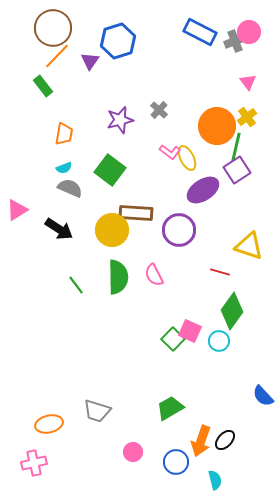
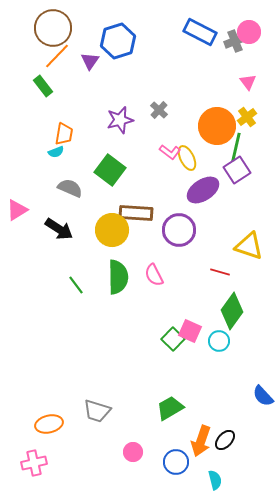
cyan semicircle at (64, 168): moved 8 px left, 16 px up
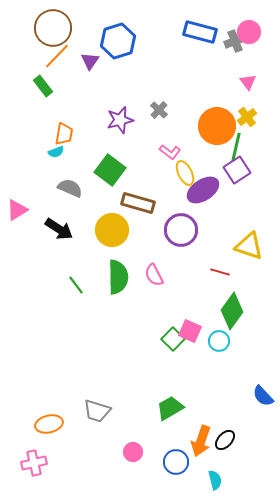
blue rectangle at (200, 32): rotated 12 degrees counterclockwise
yellow ellipse at (187, 158): moved 2 px left, 15 px down
brown rectangle at (136, 213): moved 2 px right, 10 px up; rotated 12 degrees clockwise
purple circle at (179, 230): moved 2 px right
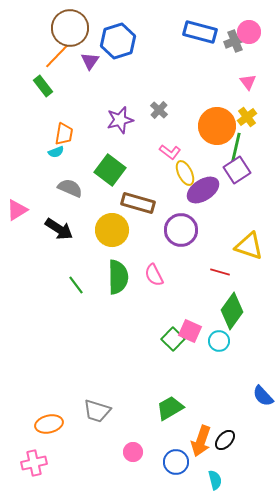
brown circle at (53, 28): moved 17 px right
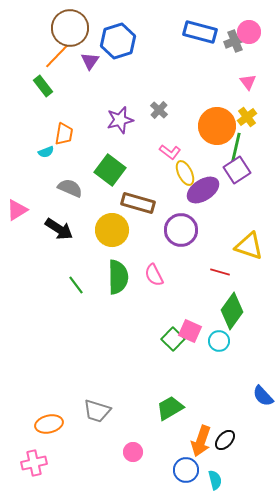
cyan semicircle at (56, 152): moved 10 px left
blue circle at (176, 462): moved 10 px right, 8 px down
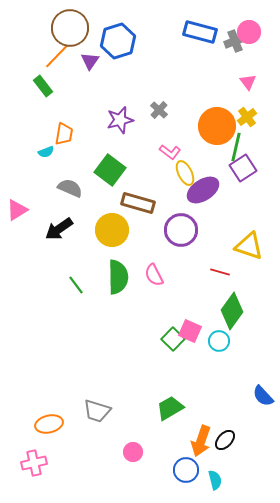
purple square at (237, 170): moved 6 px right, 2 px up
black arrow at (59, 229): rotated 112 degrees clockwise
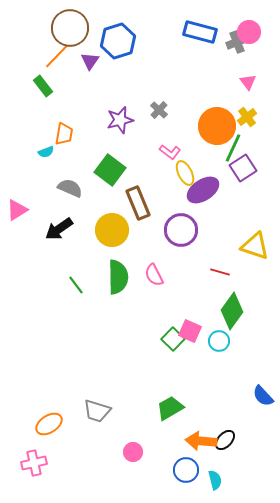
gray cross at (235, 41): moved 2 px right, 1 px down
green line at (236, 147): moved 3 px left, 1 px down; rotated 12 degrees clockwise
brown rectangle at (138, 203): rotated 52 degrees clockwise
yellow triangle at (249, 246): moved 6 px right
orange ellipse at (49, 424): rotated 20 degrees counterclockwise
orange arrow at (201, 441): rotated 76 degrees clockwise
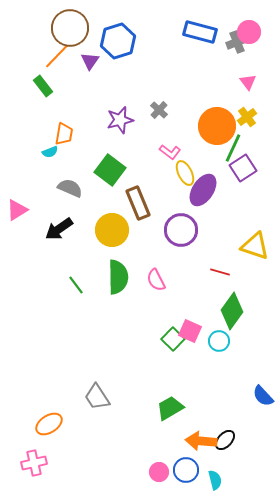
cyan semicircle at (46, 152): moved 4 px right
purple ellipse at (203, 190): rotated 24 degrees counterclockwise
pink semicircle at (154, 275): moved 2 px right, 5 px down
gray trapezoid at (97, 411): moved 14 px up; rotated 40 degrees clockwise
pink circle at (133, 452): moved 26 px right, 20 px down
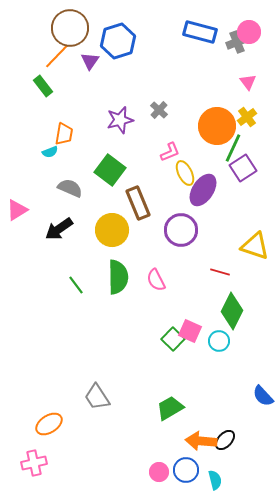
pink L-shape at (170, 152): rotated 60 degrees counterclockwise
green diamond at (232, 311): rotated 9 degrees counterclockwise
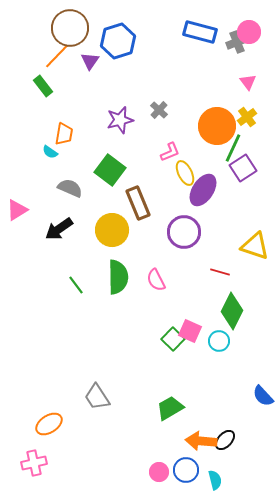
cyan semicircle at (50, 152): rotated 56 degrees clockwise
purple circle at (181, 230): moved 3 px right, 2 px down
